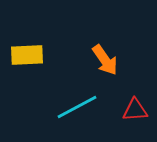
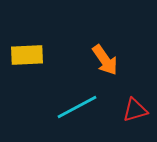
red triangle: rotated 12 degrees counterclockwise
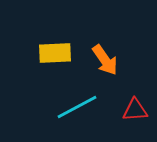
yellow rectangle: moved 28 px right, 2 px up
red triangle: rotated 12 degrees clockwise
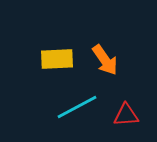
yellow rectangle: moved 2 px right, 6 px down
red triangle: moved 9 px left, 5 px down
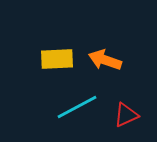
orange arrow: rotated 144 degrees clockwise
red triangle: rotated 20 degrees counterclockwise
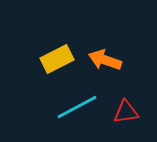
yellow rectangle: rotated 24 degrees counterclockwise
red triangle: moved 3 px up; rotated 16 degrees clockwise
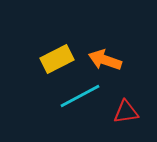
cyan line: moved 3 px right, 11 px up
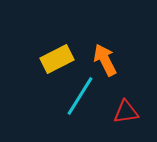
orange arrow: rotated 44 degrees clockwise
cyan line: rotated 30 degrees counterclockwise
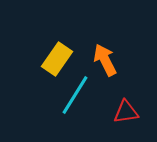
yellow rectangle: rotated 28 degrees counterclockwise
cyan line: moved 5 px left, 1 px up
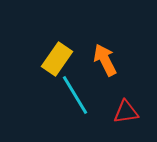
cyan line: rotated 63 degrees counterclockwise
